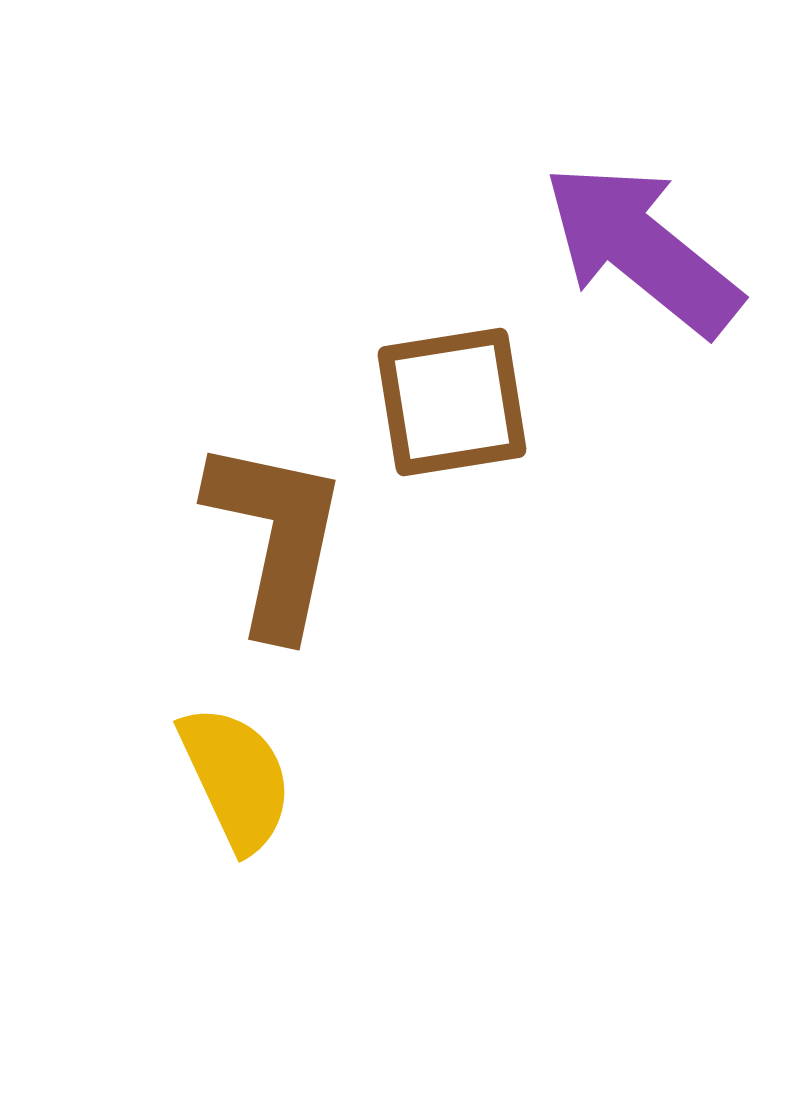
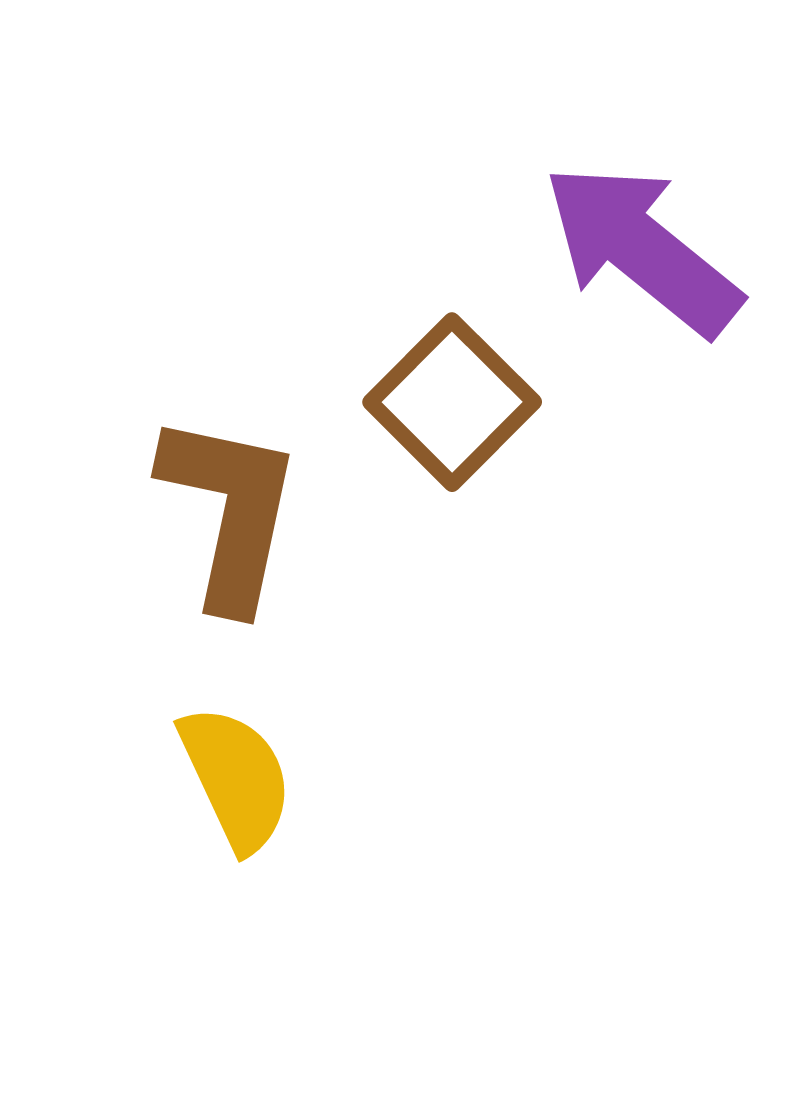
brown square: rotated 36 degrees counterclockwise
brown L-shape: moved 46 px left, 26 px up
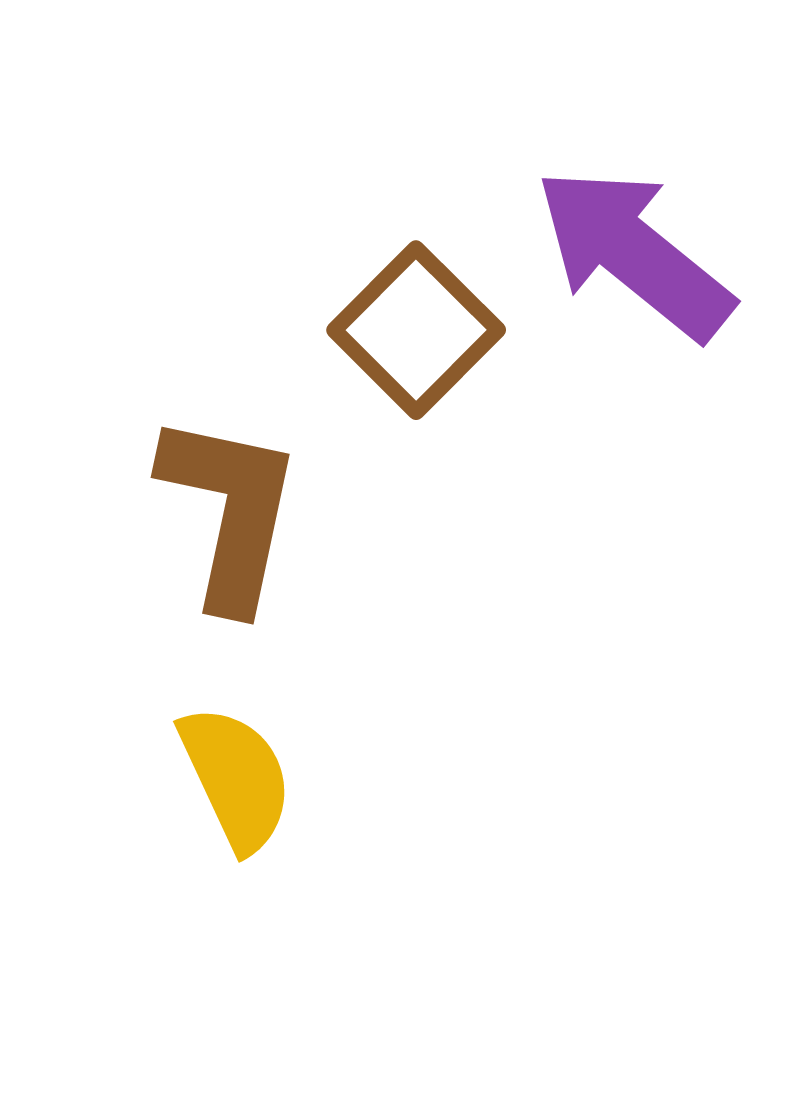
purple arrow: moved 8 px left, 4 px down
brown square: moved 36 px left, 72 px up
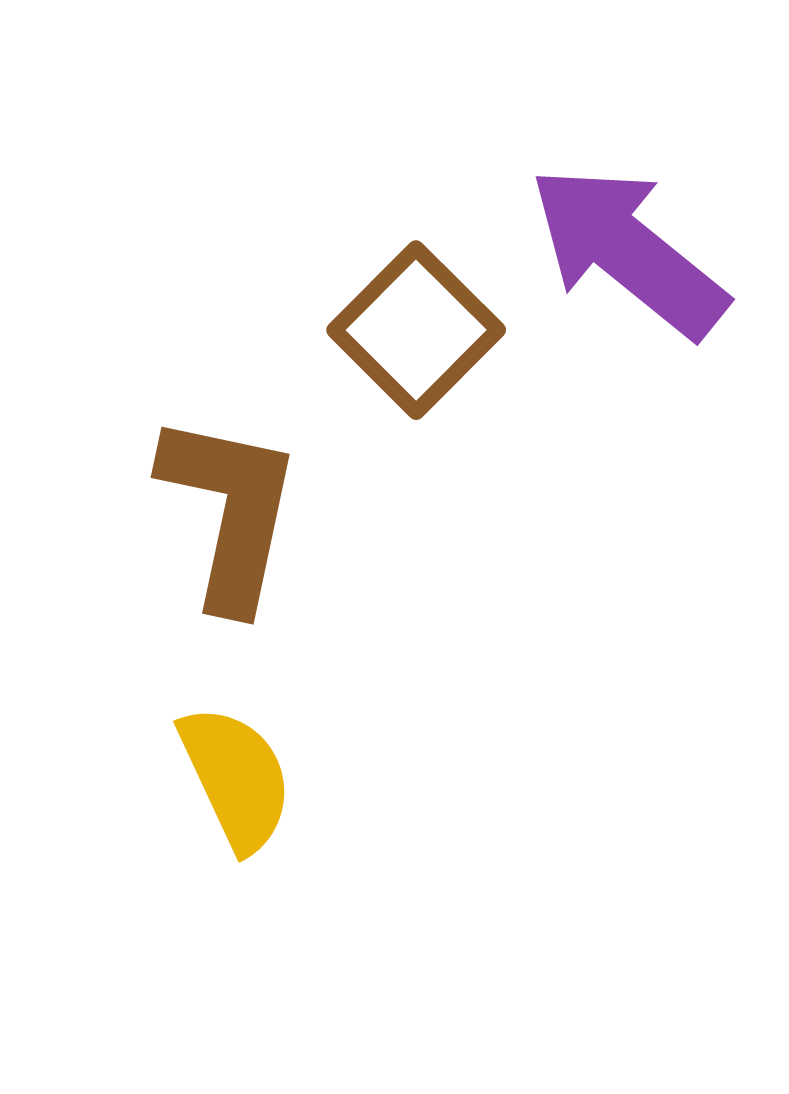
purple arrow: moved 6 px left, 2 px up
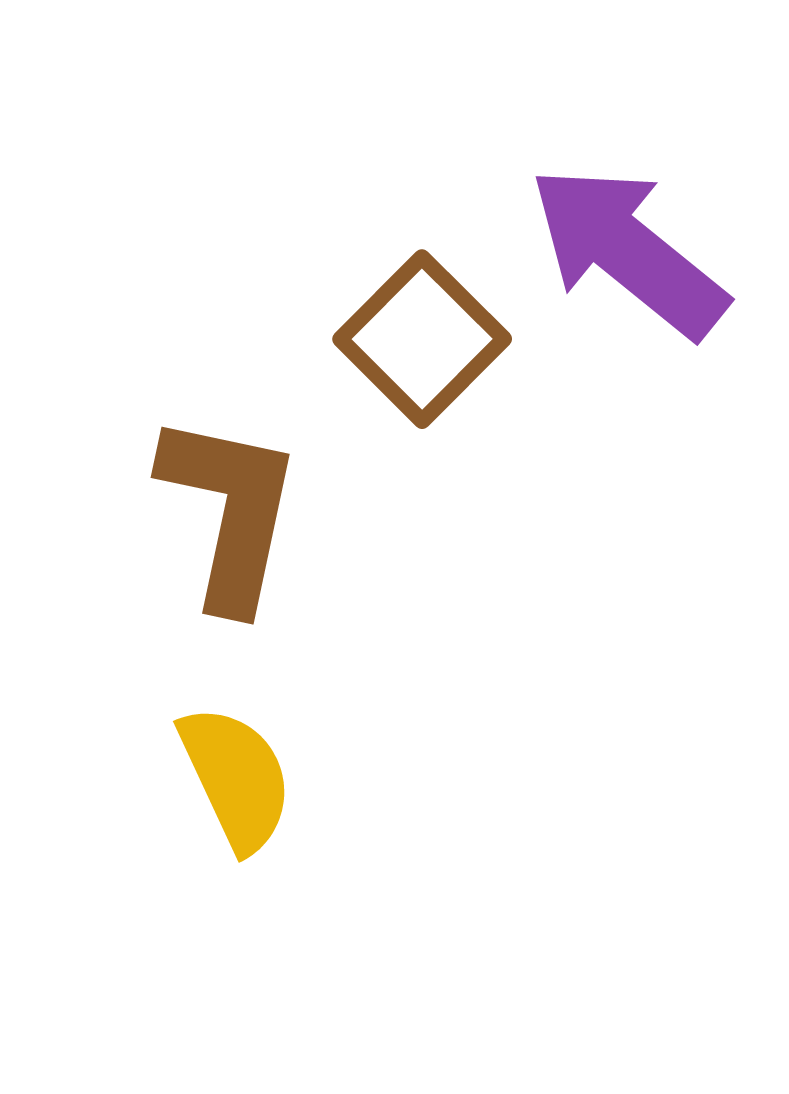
brown square: moved 6 px right, 9 px down
